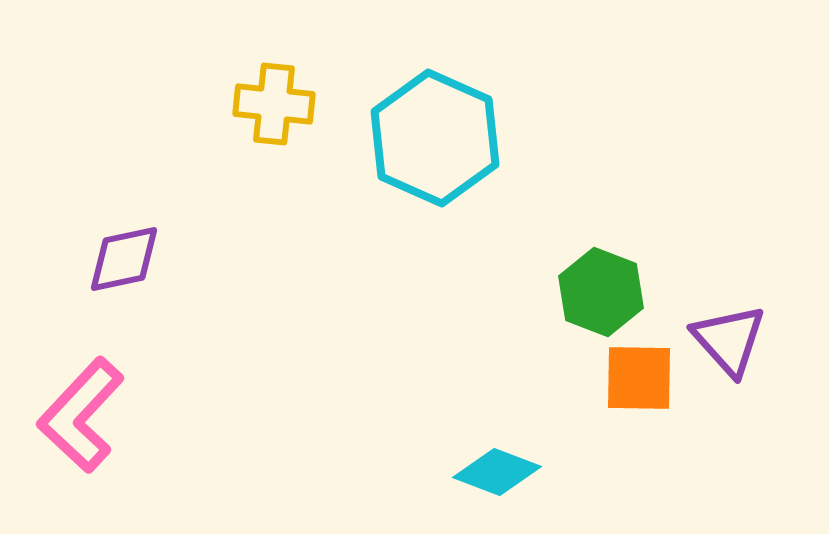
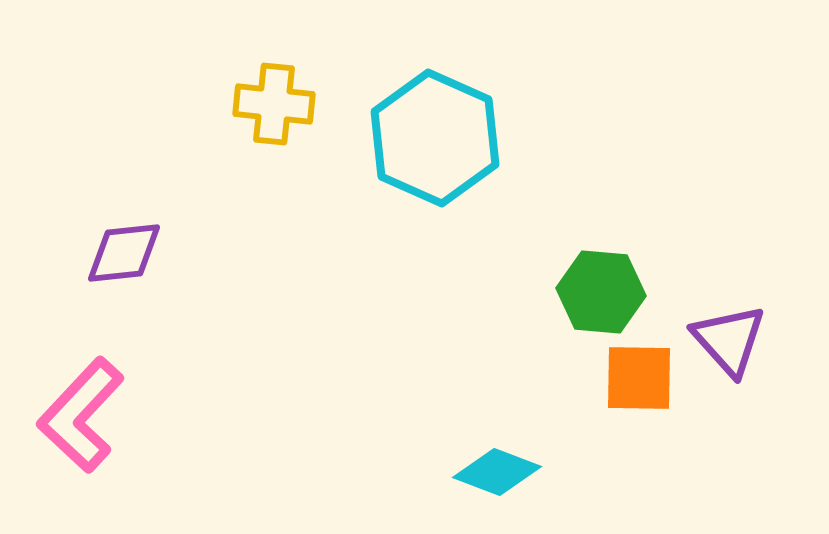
purple diamond: moved 6 px up; rotated 6 degrees clockwise
green hexagon: rotated 16 degrees counterclockwise
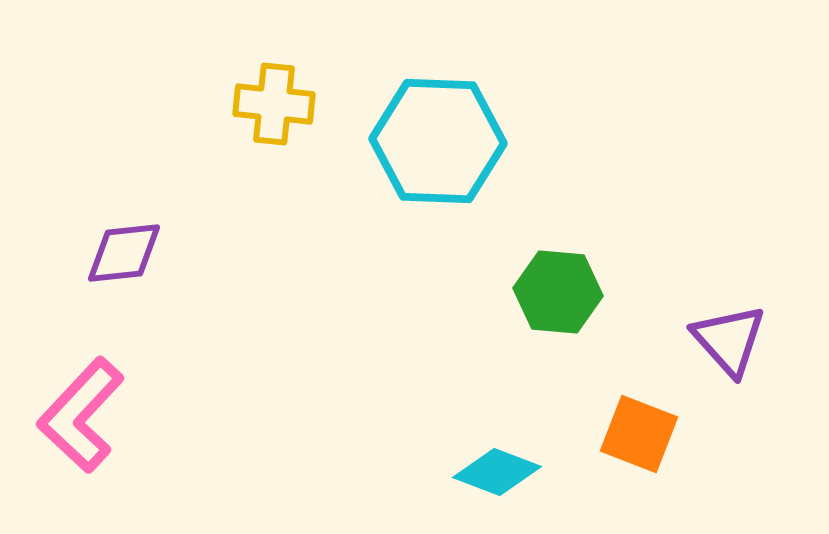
cyan hexagon: moved 3 px right, 3 px down; rotated 22 degrees counterclockwise
green hexagon: moved 43 px left
orange square: moved 56 px down; rotated 20 degrees clockwise
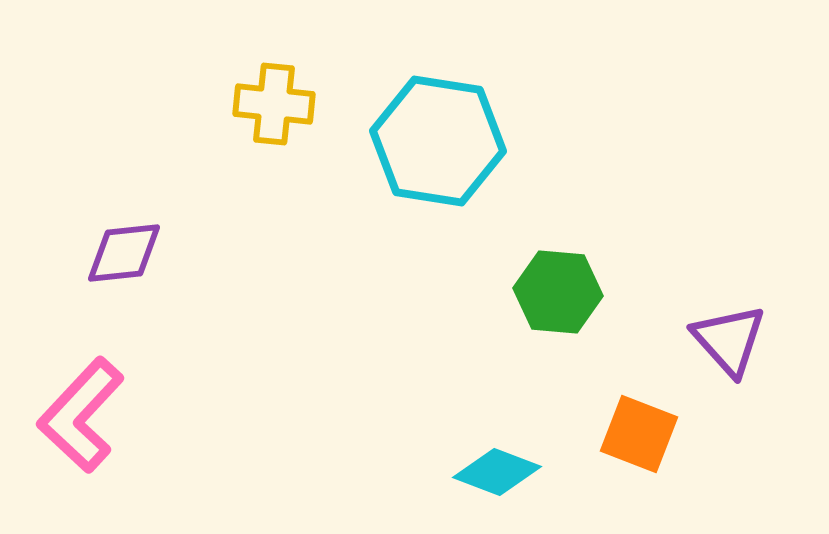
cyan hexagon: rotated 7 degrees clockwise
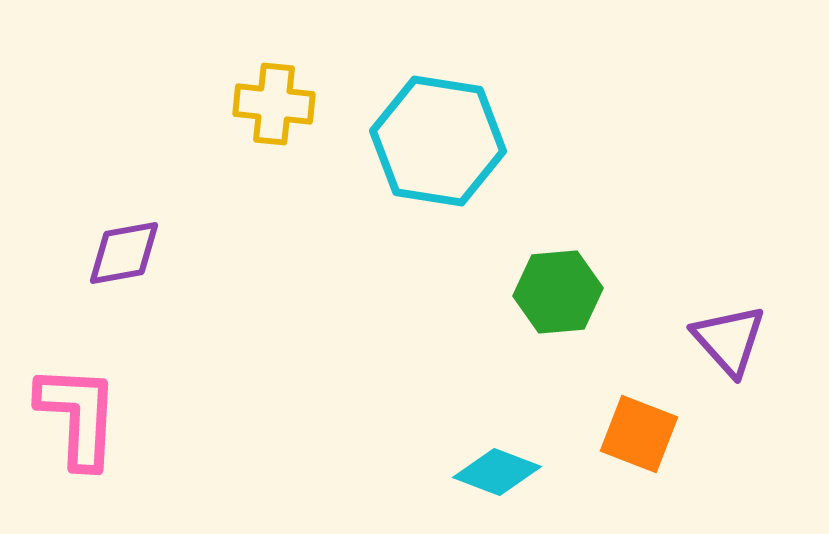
purple diamond: rotated 4 degrees counterclockwise
green hexagon: rotated 10 degrees counterclockwise
pink L-shape: moved 3 px left, 1 px down; rotated 140 degrees clockwise
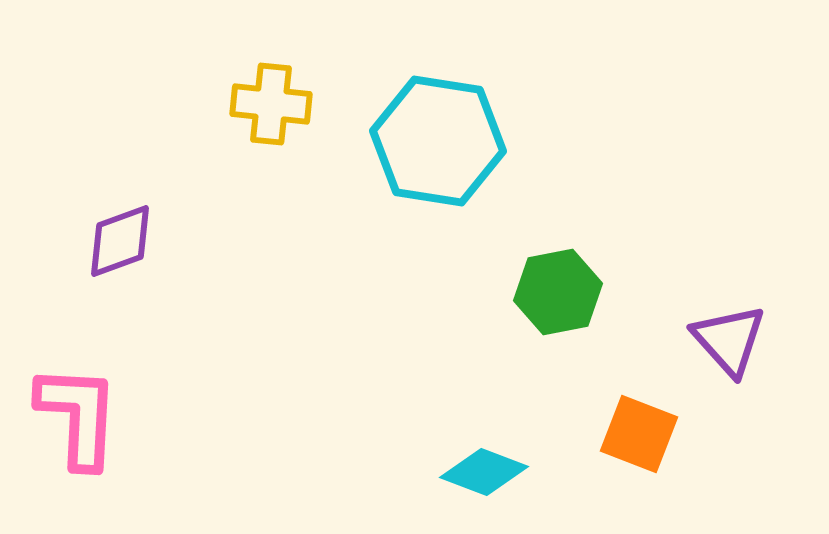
yellow cross: moved 3 px left
purple diamond: moved 4 px left, 12 px up; rotated 10 degrees counterclockwise
green hexagon: rotated 6 degrees counterclockwise
cyan diamond: moved 13 px left
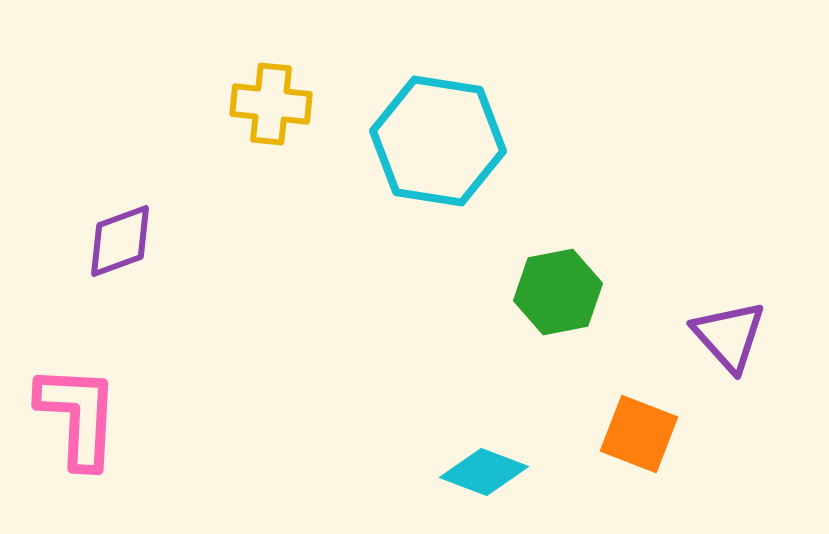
purple triangle: moved 4 px up
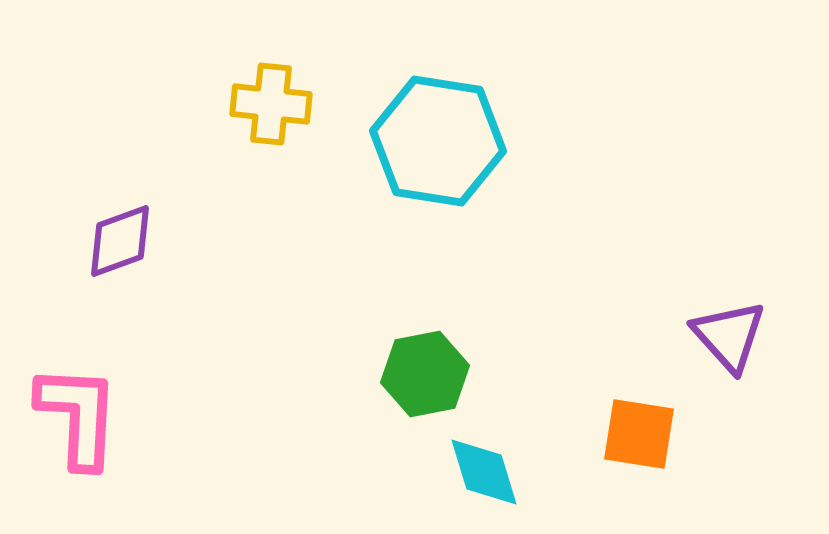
green hexagon: moved 133 px left, 82 px down
orange square: rotated 12 degrees counterclockwise
cyan diamond: rotated 52 degrees clockwise
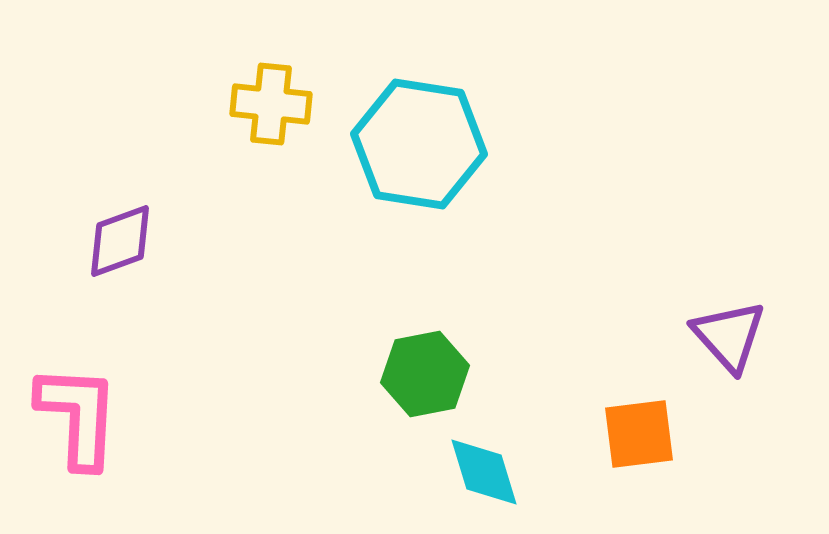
cyan hexagon: moved 19 px left, 3 px down
orange square: rotated 16 degrees counterclockwise
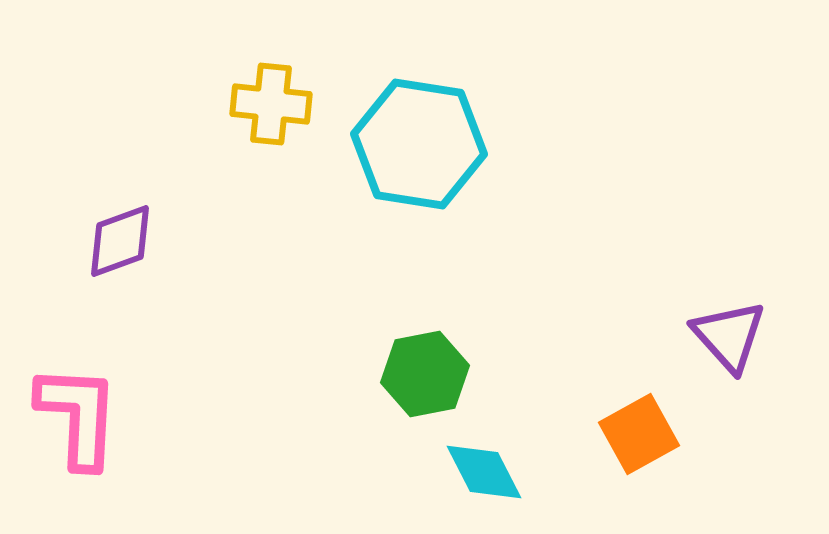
orange square: rotated 22 degrees counterclockwise
cyan diamond: rotated 10 degrees counterclockwise
